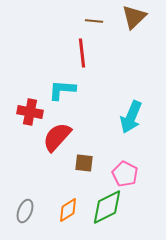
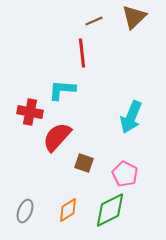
brown line: rotated 30 degrees counterclockwise
brown square: rotated 12 degrees clockwise
green diamond: moved 3 px right, 3 px down
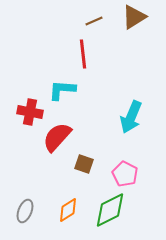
brown triangle: rotated 12 degrees clockwise
red line: moved 1 px right, 1 px down
brown square: moved 1 px down
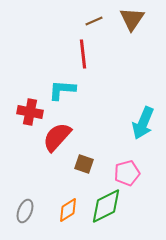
brown triangle: moved 2 px left, 2 px down; rotated 24 degrees counterclockwise
cyan arrow: moved 12 px right, 6 px down
pink pentagon: moved 2 px right, 1 px up; rotated 30 degrees clockwise
green diamond: moved 4 px left, 4 px up
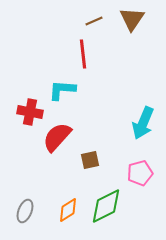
brown square: moved 6 px right, 4 px up; rotated 30 degrees counterclockwise
pink pentagon: moved 13 px right
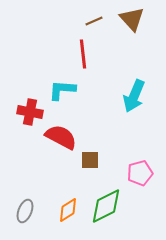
brown triangle: rotated 16 degrees counterclockwise
cyan arrow: moved 9 px left, 27 px up
red semicircle: moved 4 px right; rotated 76 degrees clockwise
brown square: rotated 12 degrees clockwise
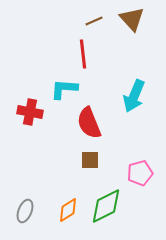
cyan L-shape: moved 2 px right, 1 px up
red semicircle: moved 28 px right, 14 px up; rotated 140 degrees counterclockwise
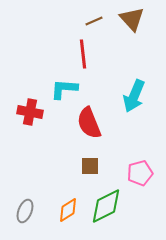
brown square: moved 6 px down
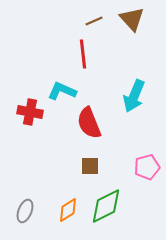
cyan L-shape: moved 2 px left, 2 px down; rotated 20 degrees clockwise
pink pentagon: moved 7 px right, 6 px up
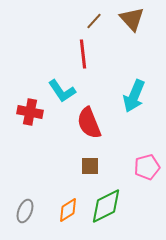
brown line: rotated 24 degrees counterclockwise
cyan L-shape: rotated 148 degrees counterclockwise
